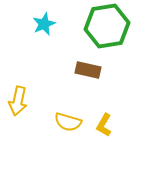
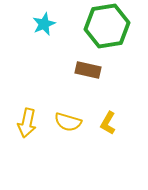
yellow arrow: moved 9 px right, 22 px down
yellow L-shape: moved 4 px right, 2 px up
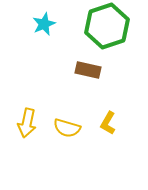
green hexagon: rotated 9 degrees counterclockwise
yellow semicircle: moved 1 px left, 6 px down
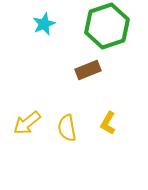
brown rectangle: rotated 35 degrees counterclockwise
yellow arrow: rotated 40 degrees clockwise
yellow semicircle: rotated 64 degrees clockwise
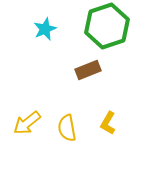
cyan star: moved 1 px right, 5 px down
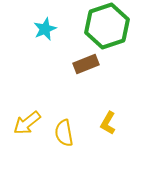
brown rectangle: moved 2 px left, 6 px up
yellow semicircle: moved 3 px left, 5 px down
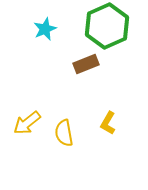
green hexagon: rotated 6 degrees counterclockwise
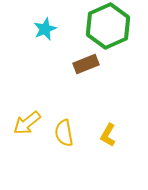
green hexagon: moved 1 px right
yellow L-shape: moved 12 px down
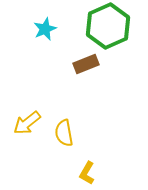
yellow L-shape: moved 21 px left, 38 px down
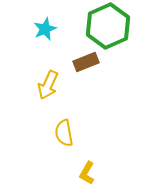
brown rectangle: moved 2 px up
yellow arrow: moved 21 px right, 38 px up; rotated 28 degrees counterclockwise
